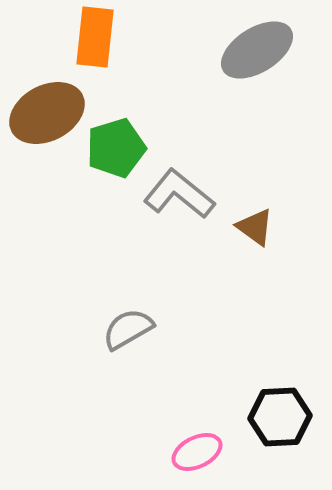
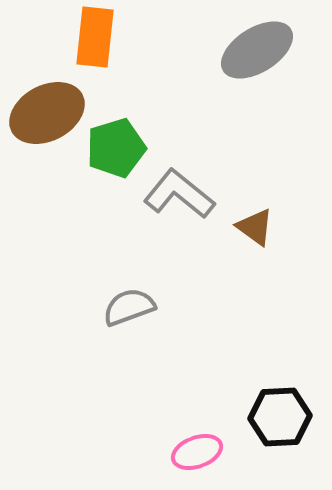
gray semicircle: moved 1 px right, 22 px up; rotated 10 degrees clockwise
pink ellipse: rotated 6 degrees clockwise
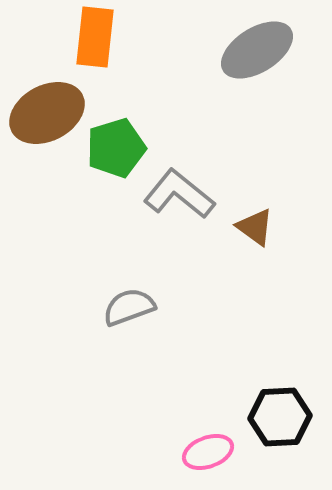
pink ellipse: moved 11 px right
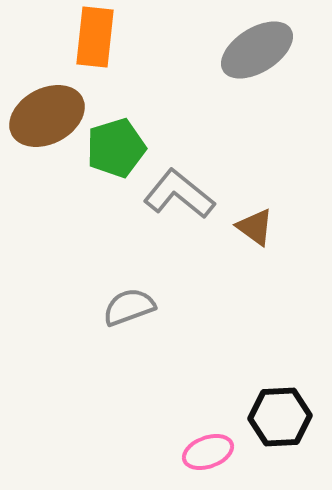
brown ellipse: moved 3 px down
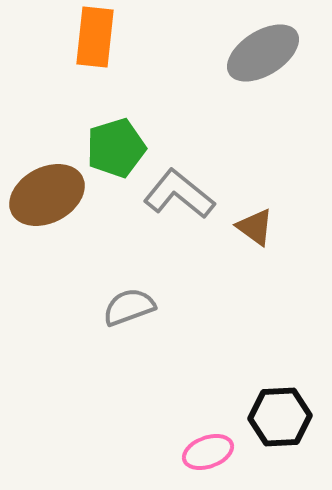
gray ellipse: moved 6 px right, 3 px down
brown ellipse: moved 79 px down
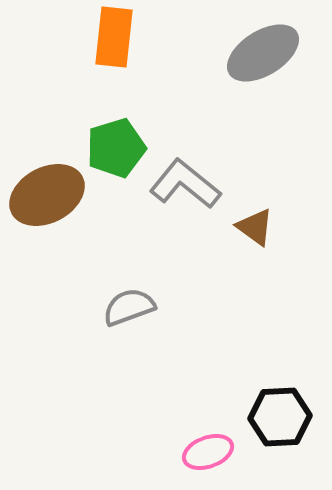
orange rectangle: moved 19 px right
gray L-shape: moved 6 px right, 10 px up
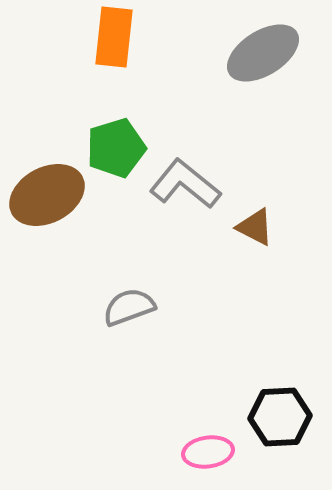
brown triangle: rotated 9 degrees counterclockwise
pink ellipse: rotated 12 degrees clockwise
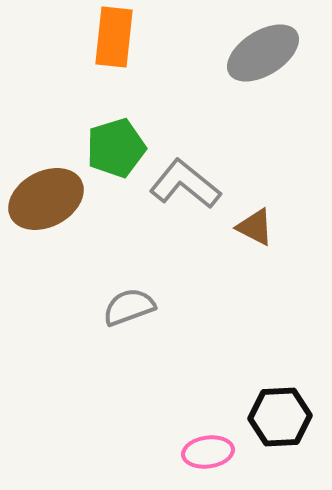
brown ellipse: moved 1 px left, 4 px down
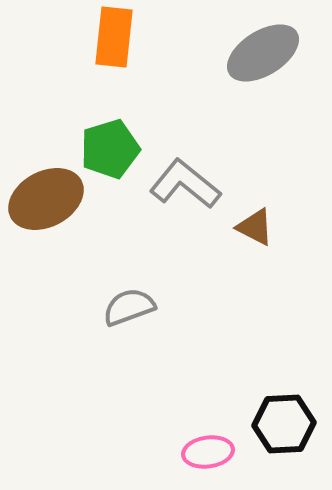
green pentagon: moved 6 px left, 1 px down
black hexagon: moved 4 px right, 7 px down
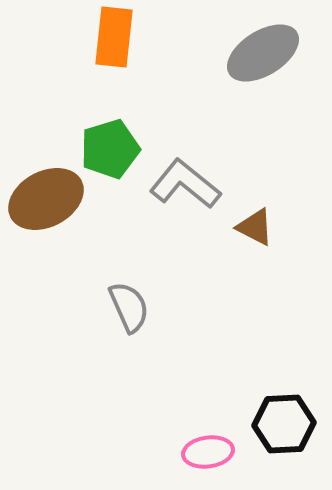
gray semicircle: rotated 86 degrees clockwise
